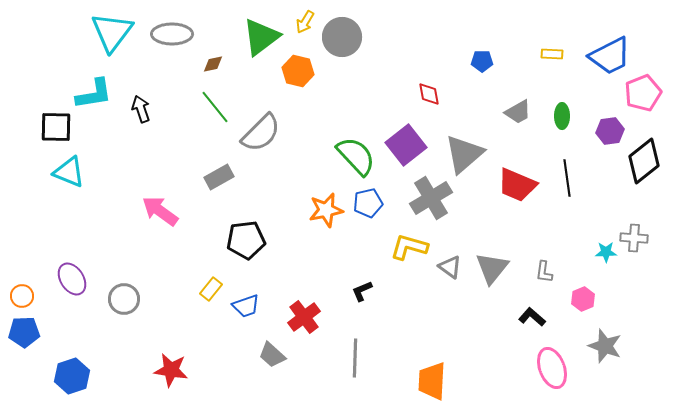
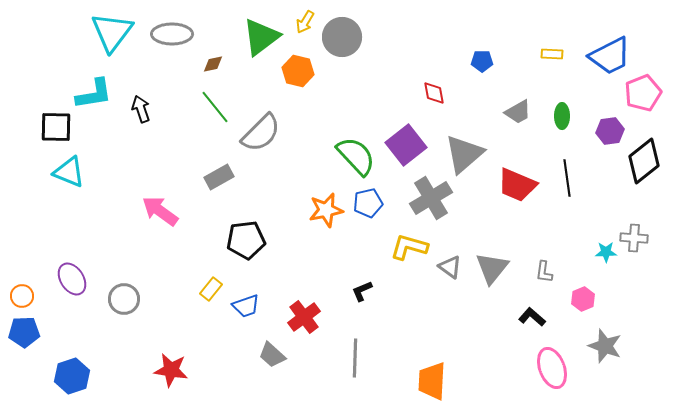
red diamond at (429, 94): moved 5 px right, 1 px up
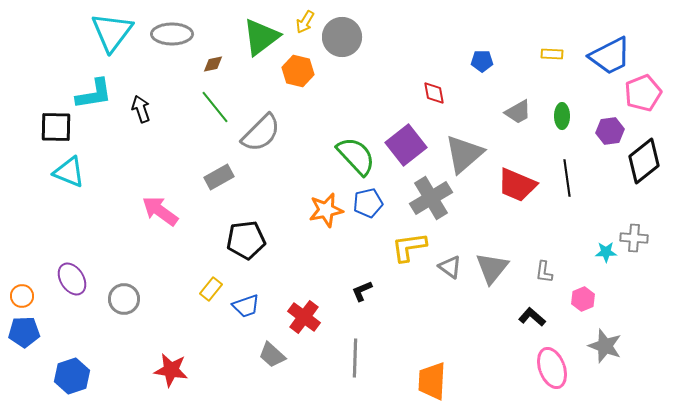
yellow L-shape at (409, 247): rotated 24 degrees counterclockwise
red cross at (304, 317): rotated 16 degrees counterclockwise
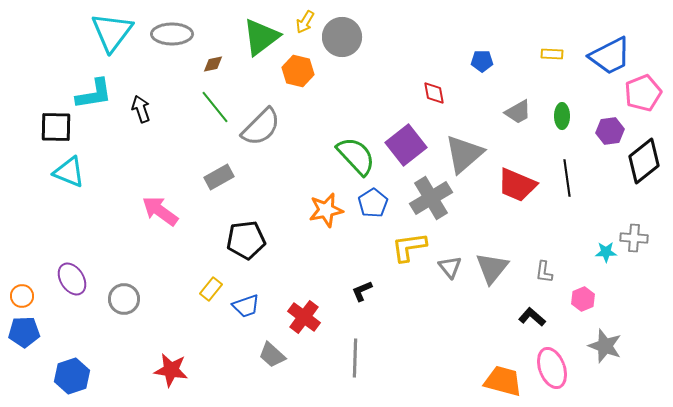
gray semicircle at (261, 133): moved 6 px up
blue pentagon at (368, 203): moved 5 px right; rotated 20 degrees counterclockwise
gray triangle at (450, 267): rotated 15 degrees clockwise
orange trapezoid at (432, 381): moved 71 px right; rotated 102 degrees clockwise
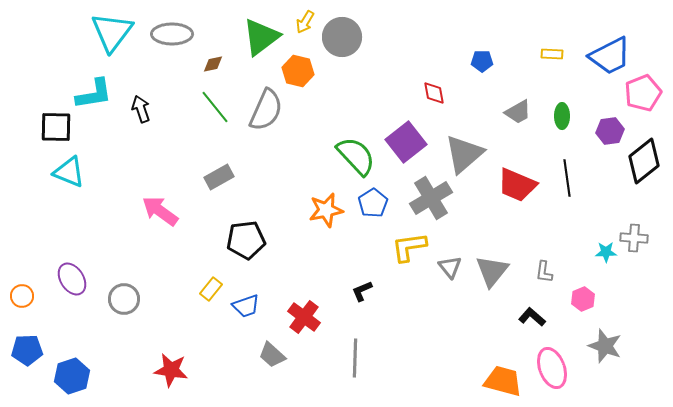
gray semicircle at (261, 127): moved 5 px right, 17 px up; rotated 21 degrees counterclockwise
purple square at (406, 145): moved 3 px up
gray triangle at (492, 268): moved 3 px down
blue pentagon at (24, 332): moved 3 px right, 18 px down
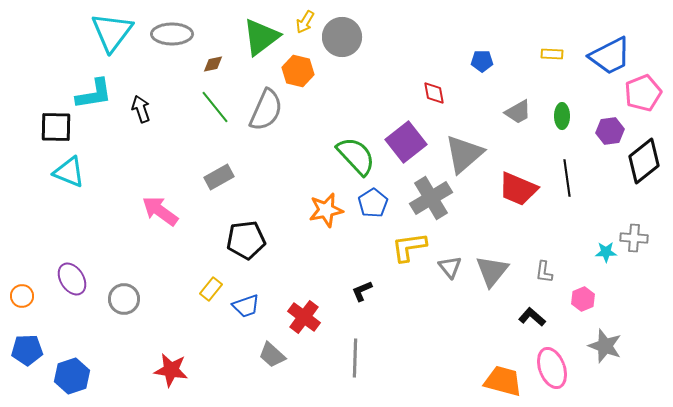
red trapezoid at (517, 185): moved 1 px right, 4 px down
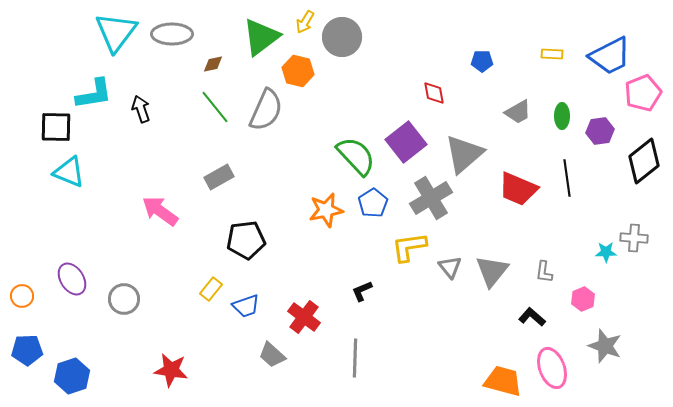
cyan triangle at (112, 32): moved 4 px right
purple hexagon at (610, 131): moved 10 px left
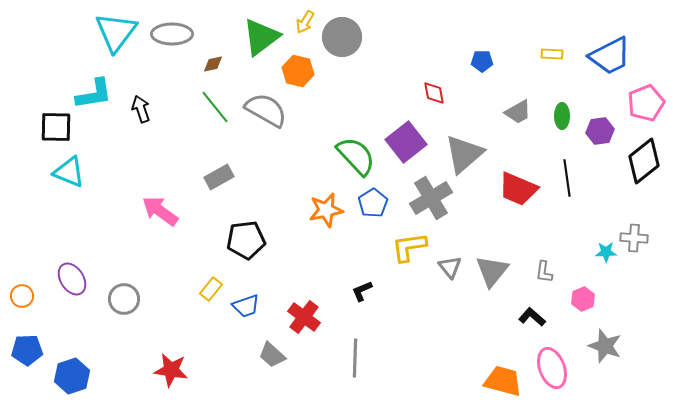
pink pentagon at (643, 93): moved 3 px right, 10 px down
gray semicircle at (266, 110): rotated 84 degrees counterclockwise
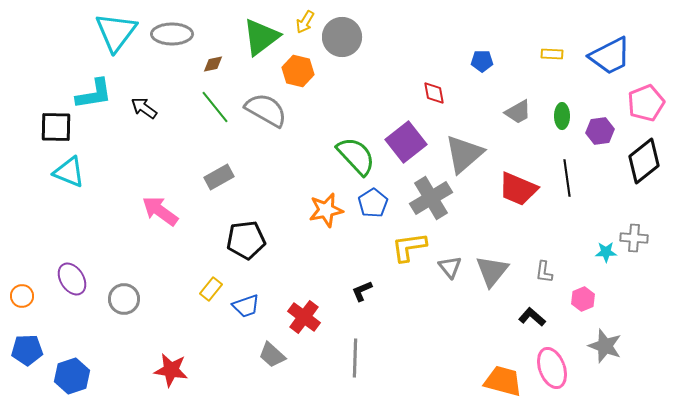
black arrow at (141, 109): moved 3 px right, 1 px up; rotated 36 degrees counterclockwise
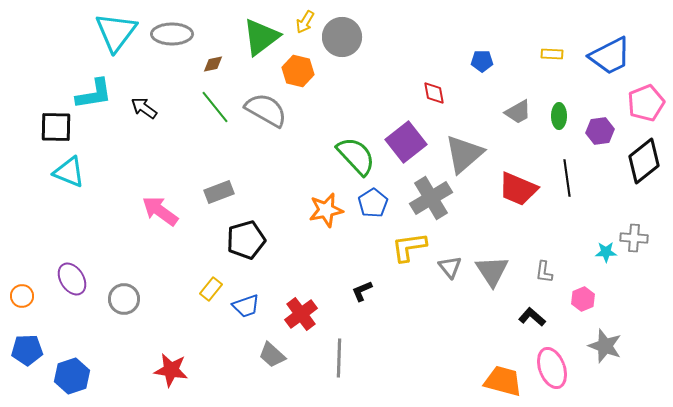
green ellipse at (562, 116): moved 3 px left
gray rectangle at (219, 177): moved 15 px down; rotated 8 degrees clockwise
black pentagon at (246, 240): rotated 9 degrees counterclockwise
gray triangle at (492, 271): rotated 12 degrees counterclockwise
red cross at (304, 317): moved 3 px left, 3 px up; rotated 16 degrees clockwise
gray line at (355, 358): moved 16 px left
